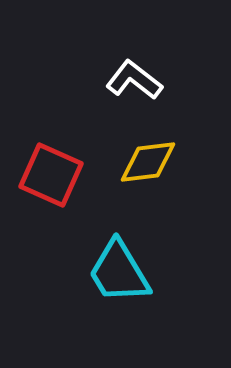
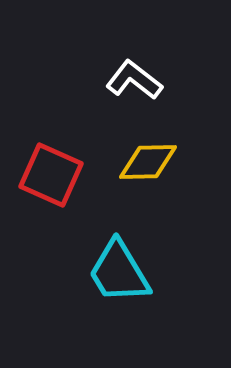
yellow diamond: rotated 6 degrees clockwise
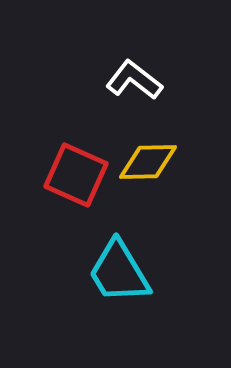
red square: moved 25 px right
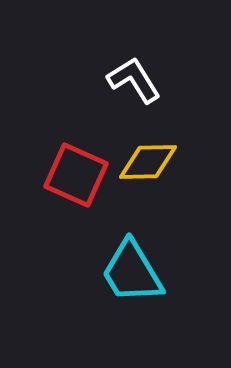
white L-shape: rotated 20 degrees clockwise
cyan trapezoid: moved 13 px right
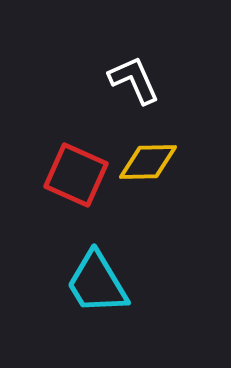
white L-shape: rotated 8 degrees clockwise
cyan trapezoid: moved 35 px left, 11 px down
